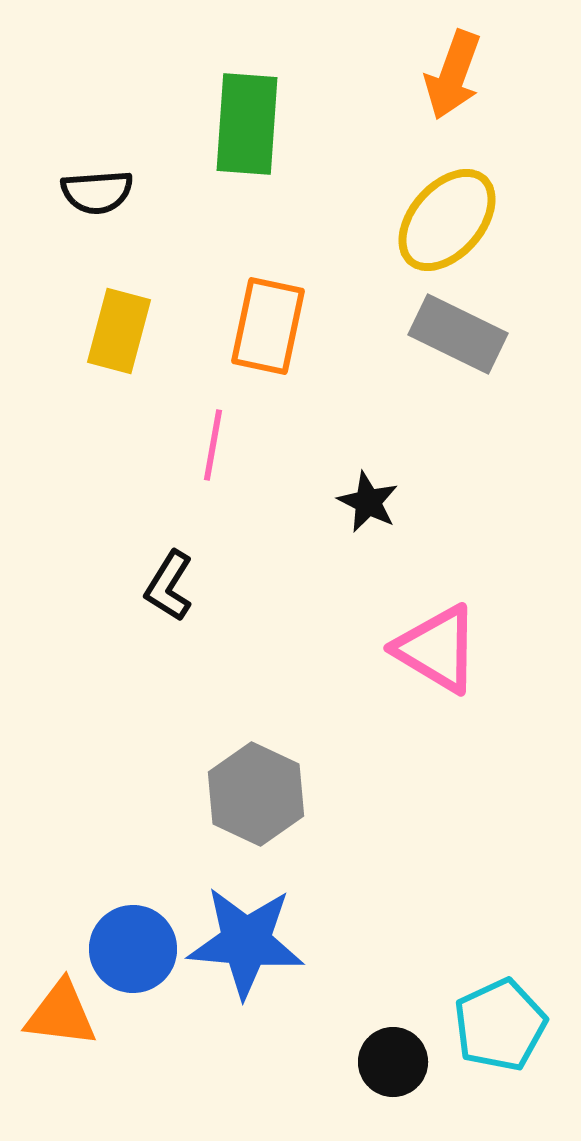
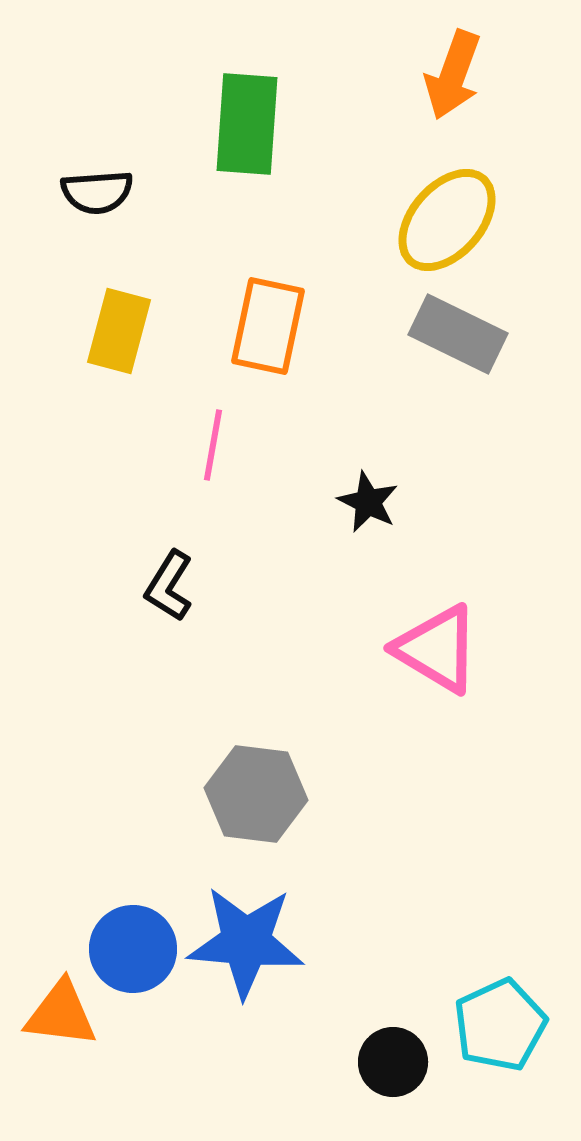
gray hexagon: rotated 18 degrees counterclockwise
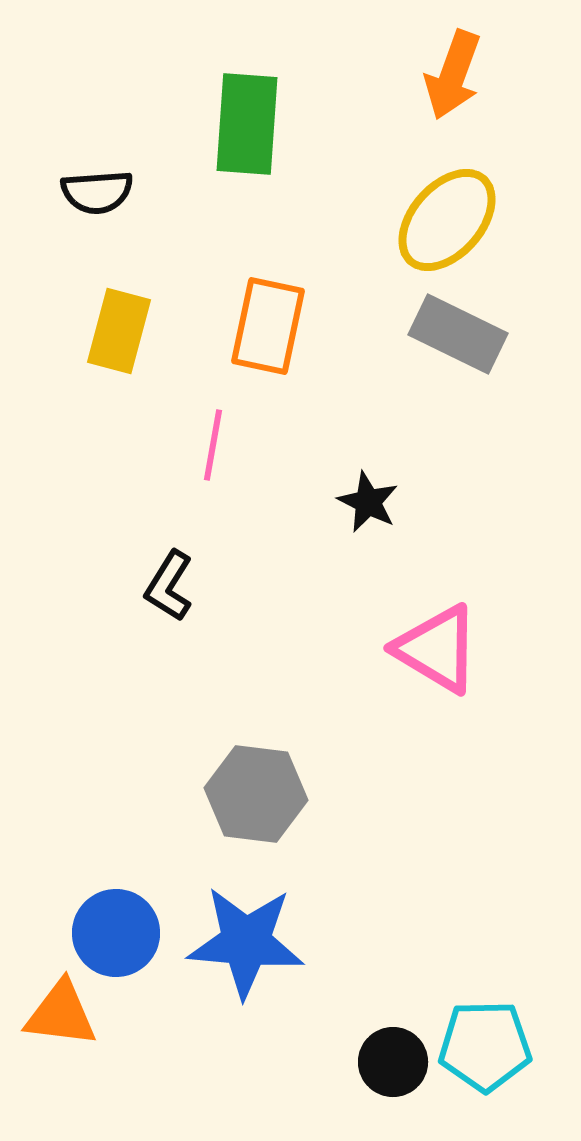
blue circle: moved 17 px left, 16 px up
cyan pentagon: moved 15 px left, 21 px down; rotated 24 degrees clockwise
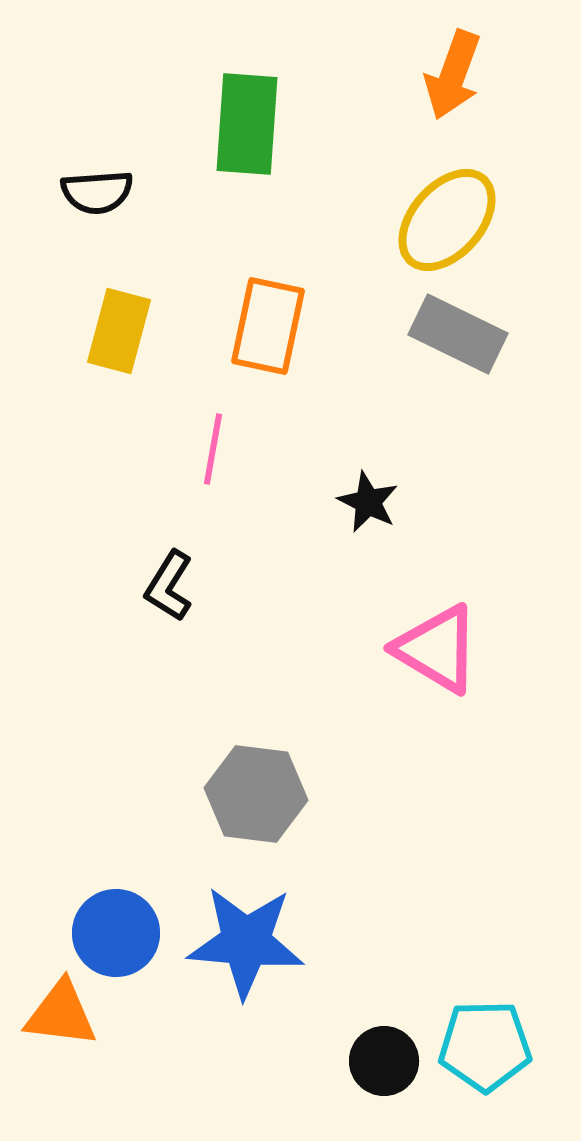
pink line: moved 4 px down
black circle: moved 9 px left, 1 px up
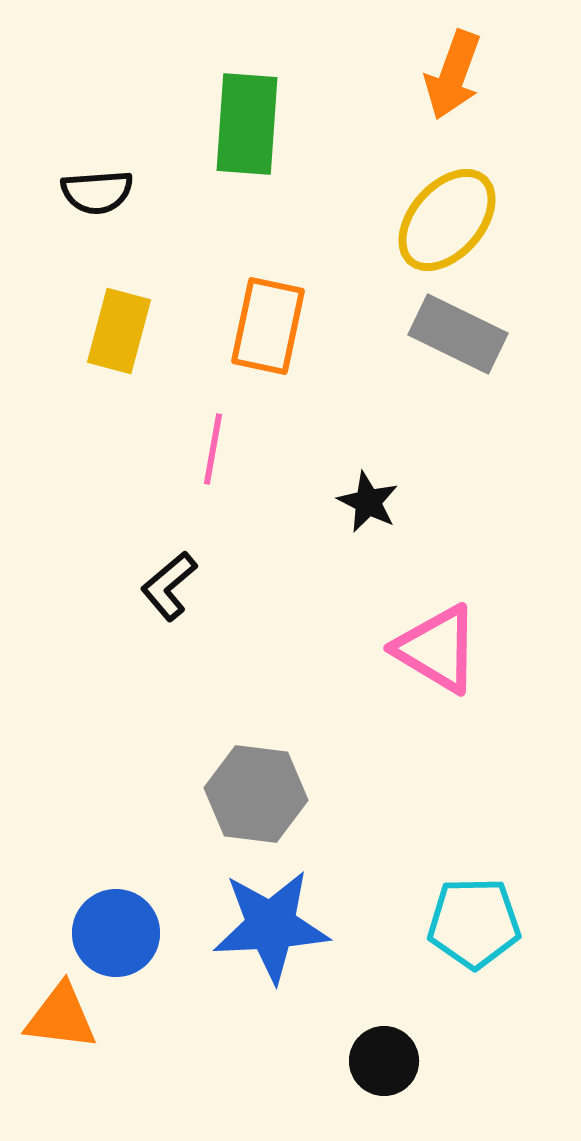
black L-shape: rotated 18 degrees clockwise
blue star: moved 25 px right, 16 px up; rotated 8 degrees counterclockwise
orange triangle: moved 3 px down
cyan pentagon: moved 11 px left, 123 px up
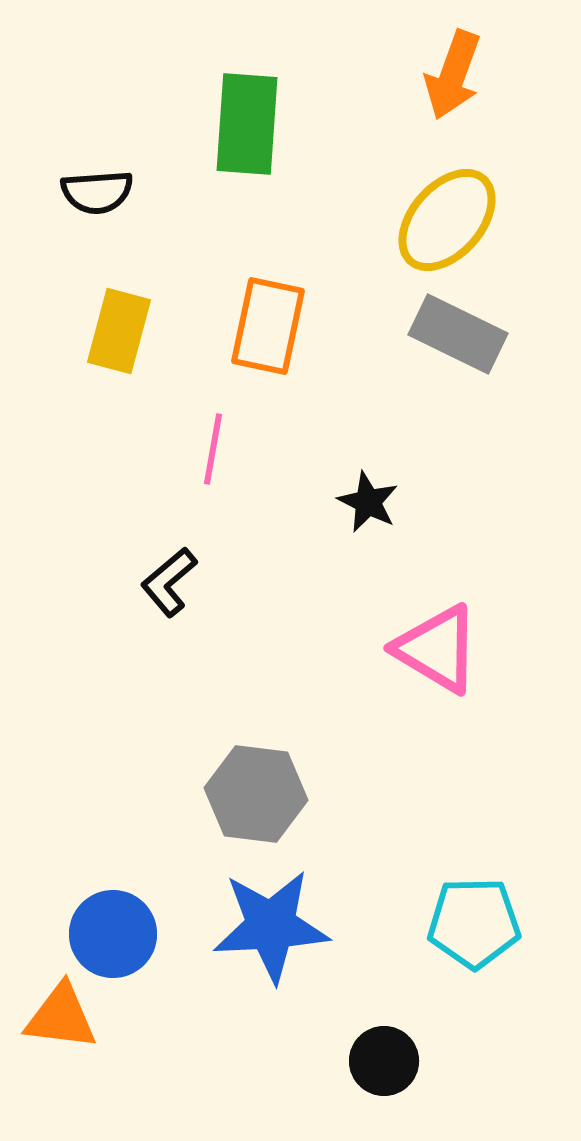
black L-shape: moved 4 px up
blue circle: moved 3 px left, 1 px down
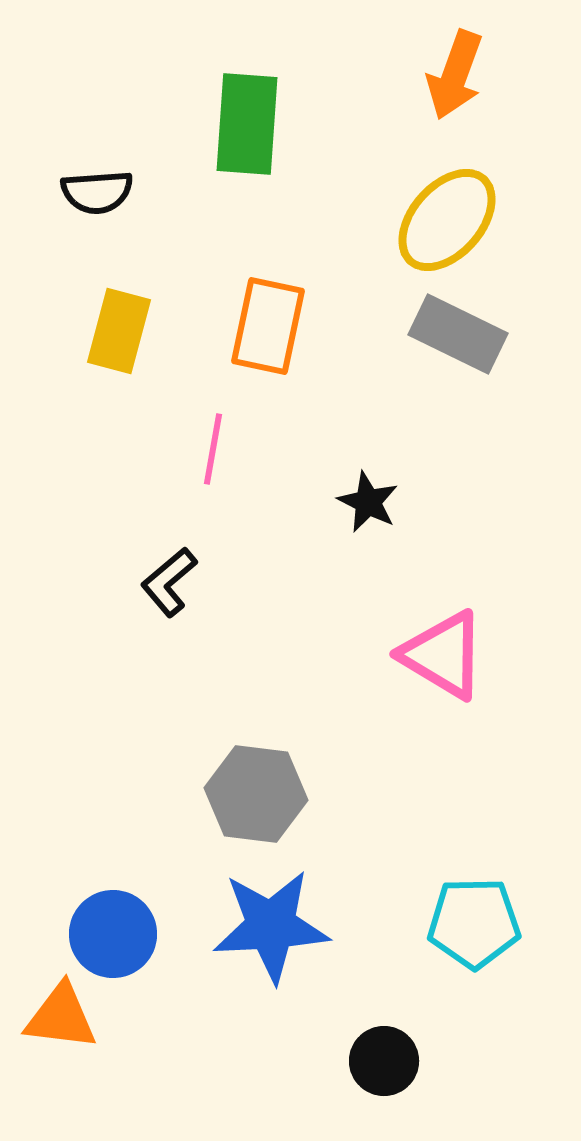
orange arrow: moved 2 px right
pink triangle: moved 6 px right, 6 px down
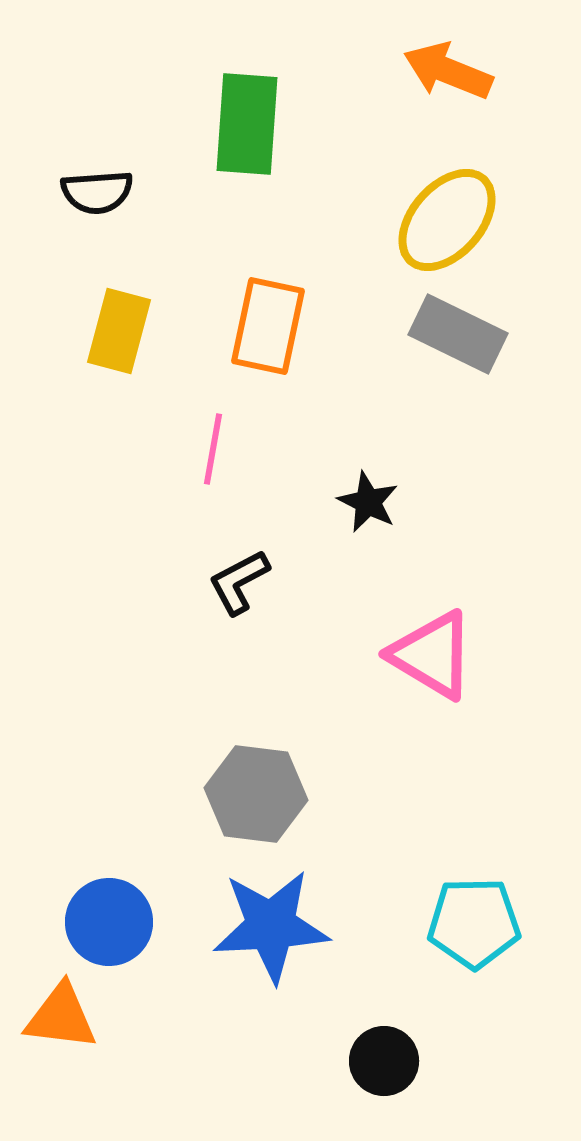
orange arrow: moved 7 px left, 4 px up; rotated 92 degrees clockwise
black L-shape: moved 70 px right; rotated 12 degrees clockwise
pink triangle: moved 11 px left
blue circle: moved 4 px left, 12 px up
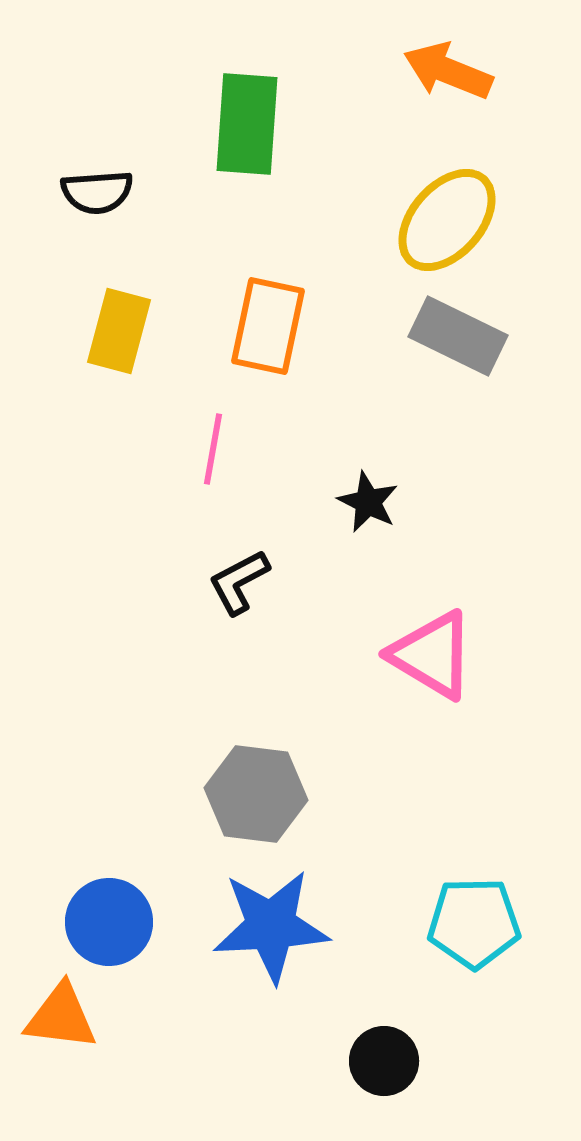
gray rectangle: moved 2 px down
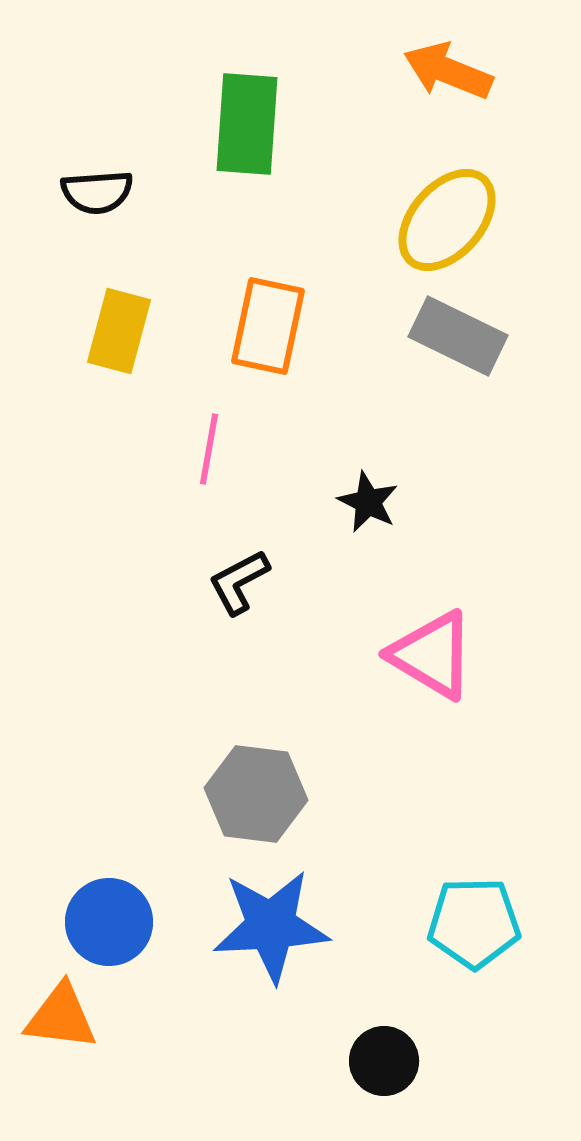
pink line: moved 4 px left
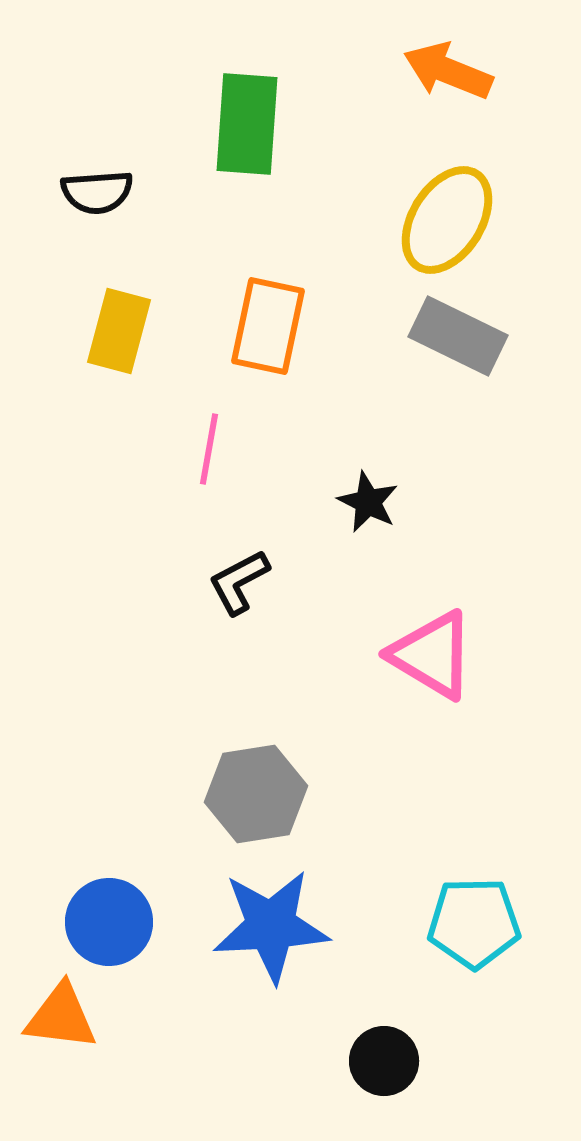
yellow ellipse: rotated 9 degrees counterclockwise
gray hexagon: rotated 16 degrees counterclockwise
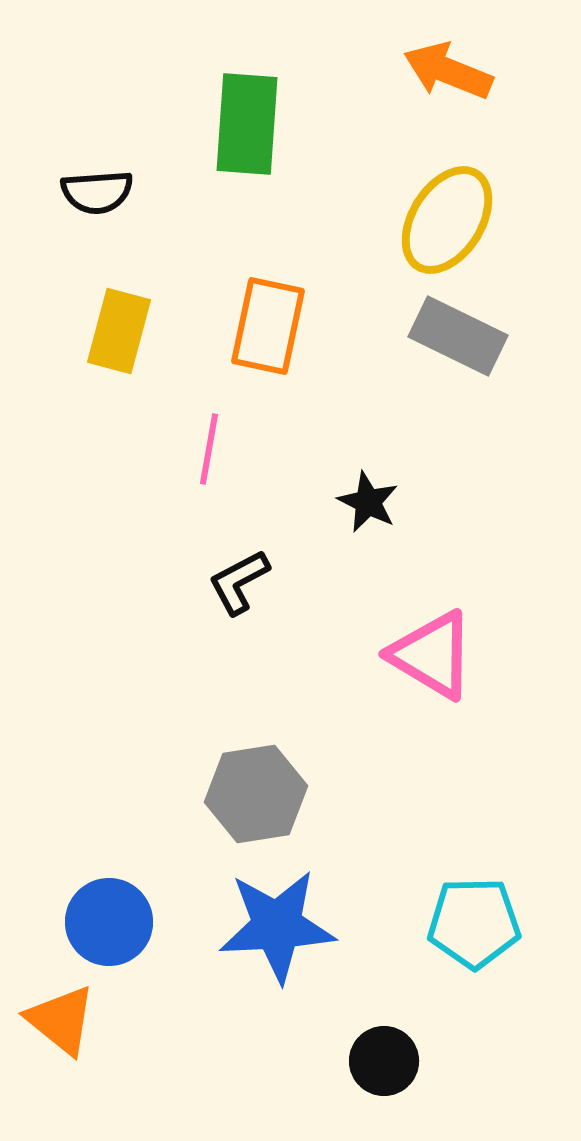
blue star: moved 6 px right
orange triangle: moved 3 px down; rotated 32 degrees clockwise
